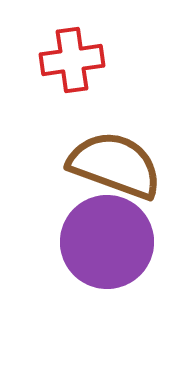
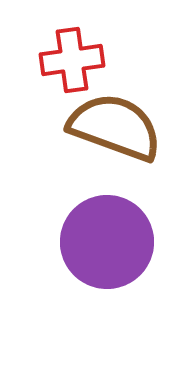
brown semicircle: moved 38 px up
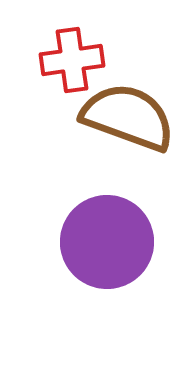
brown semicircle: moved 13 px right, 10 px up
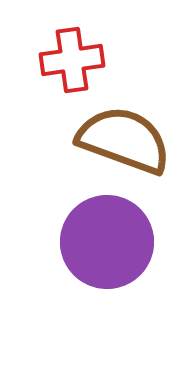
brown semicircle: moved 4 px left, 23 px down
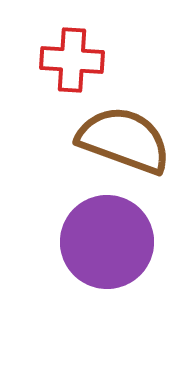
red cross: rotated 12 degrees clockwise
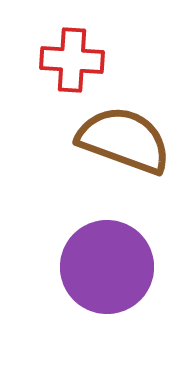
purple circle: moved 25 px down
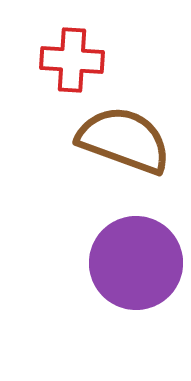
purple circle: moved 29 px right, 4 px up
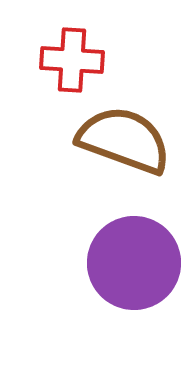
purple circle: moved 2 px left
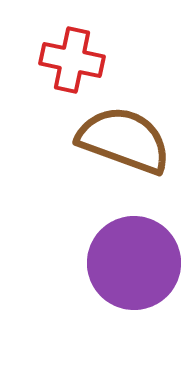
red cross: rotated 8 degrees clockwise
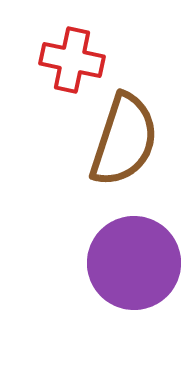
brown semicircle: rotated 88 degrees clockwise
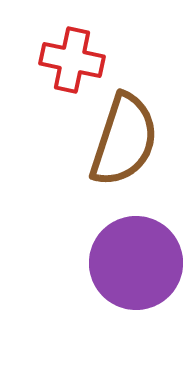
purple circle: moved 2 px right
